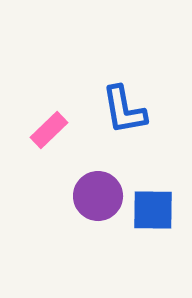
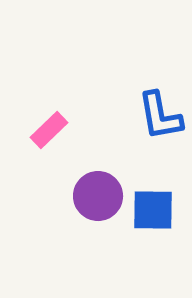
blue L-shape: moved 36 px right, 6 px down
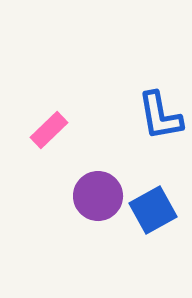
blue square: rotated 30 degrees counterclockwise
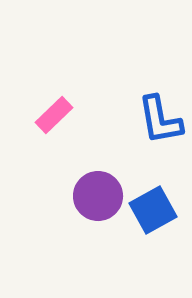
blue L-shape: moved 4 px down
pink rectangle: moved 5 px right, 15 px up
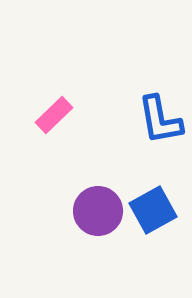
purple circle: moved 15 px down
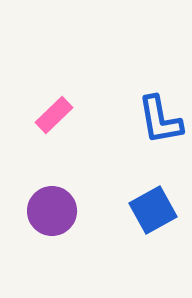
purple circle: moved 46 px left
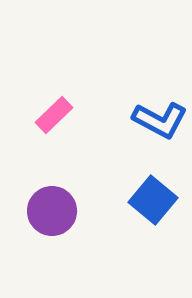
blue L-shape: rotated 52 degrees counterclockwise
blue square: moved 10 px up; rotated 21 degrees counterclockwise
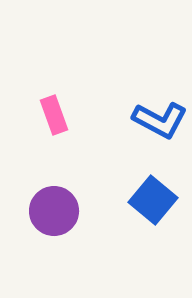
pink rectangle: rotated 66 degrees counterclockwise
purple circle: moved 2 px right
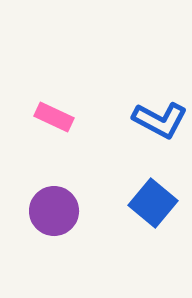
pink rectangle: moved 2 px down; rotated 45 degrees counterclockwise
blue square: moved 3 px down
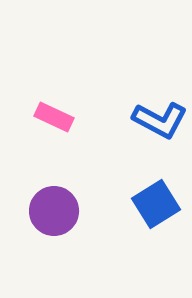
blue square: moved 3 px right, 1 px down; rotated 18 degrees clockwise
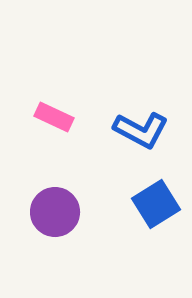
blue L-shape: moved 19 px left, 10 px down
purple circle: moved 1 px right, 1 px down
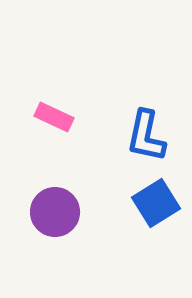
blue L-shape: moved 5 px right, 6 px down; rotated 74 degrees clockwise
blue square: moved 1 px up
